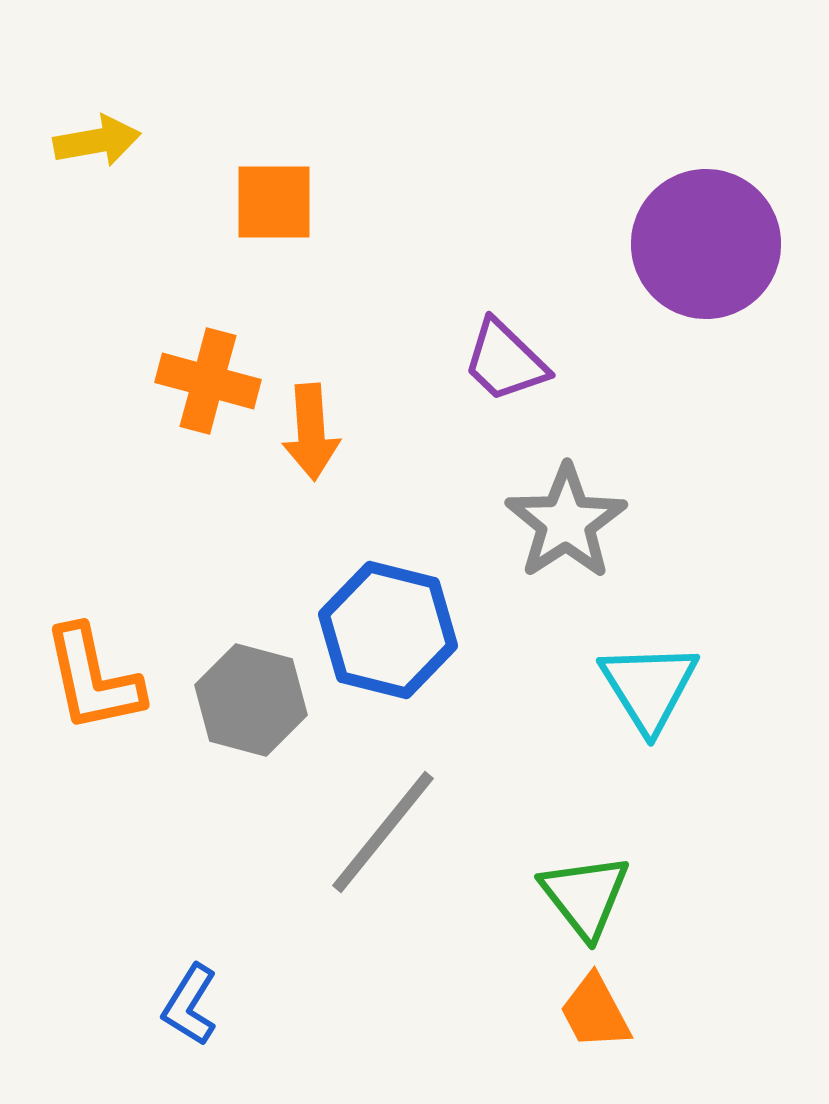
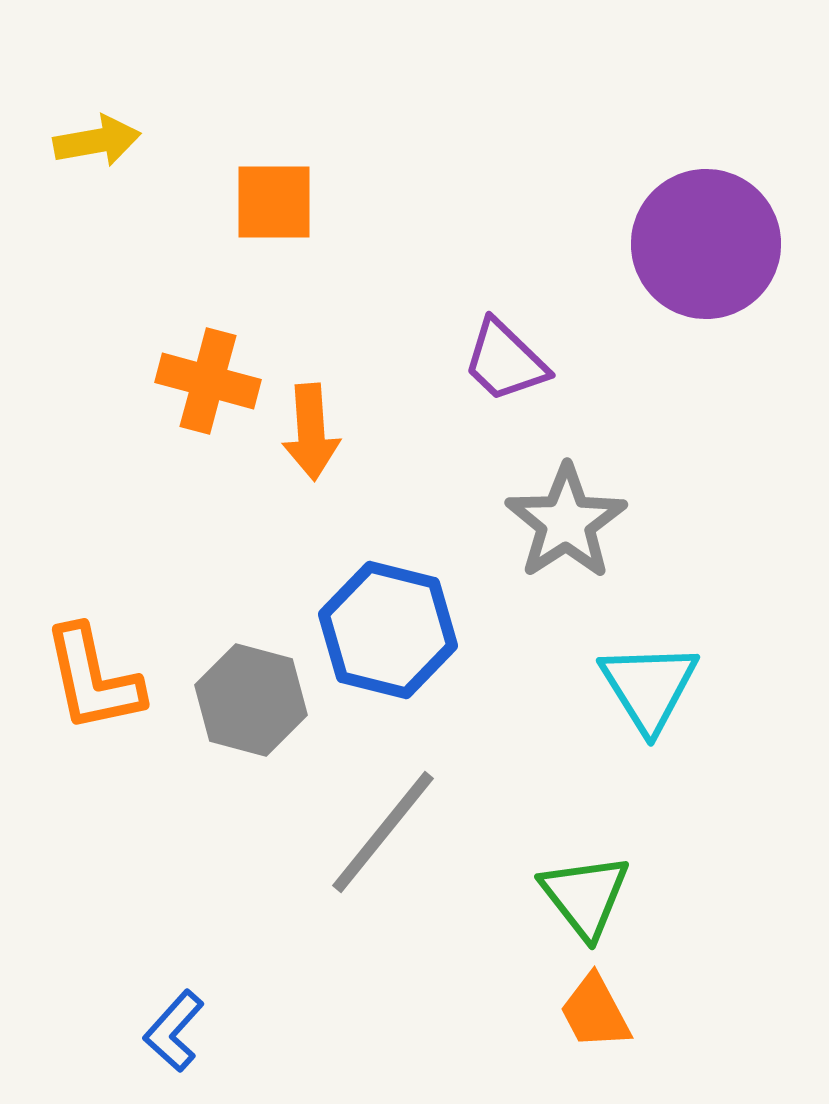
blue L-shape: moved 16 px left, 26 px down; rotated 10 degrees clockwise
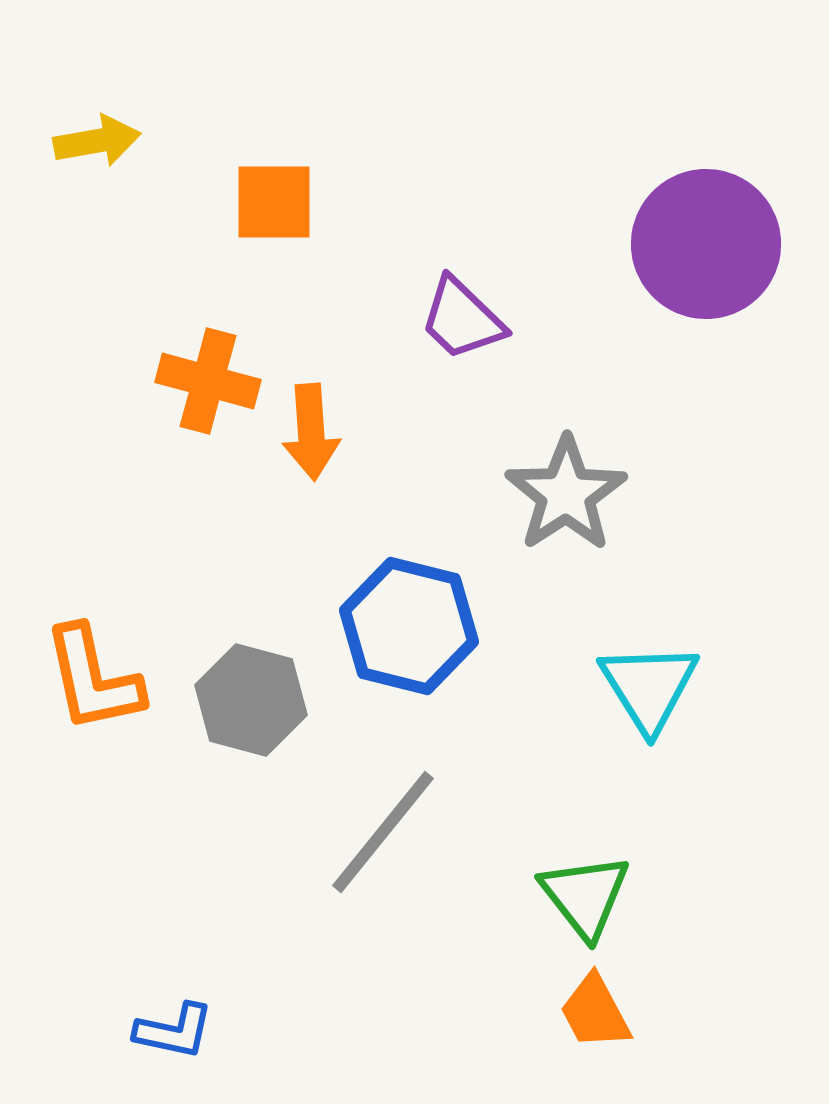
purple trapezoid: moved 43 px left, 42 px up
gray star: moved 28 px up
blue hexagon: moved 21 px right, 4 px up
blue L-shape: rotated 120 degrees counterclockwise
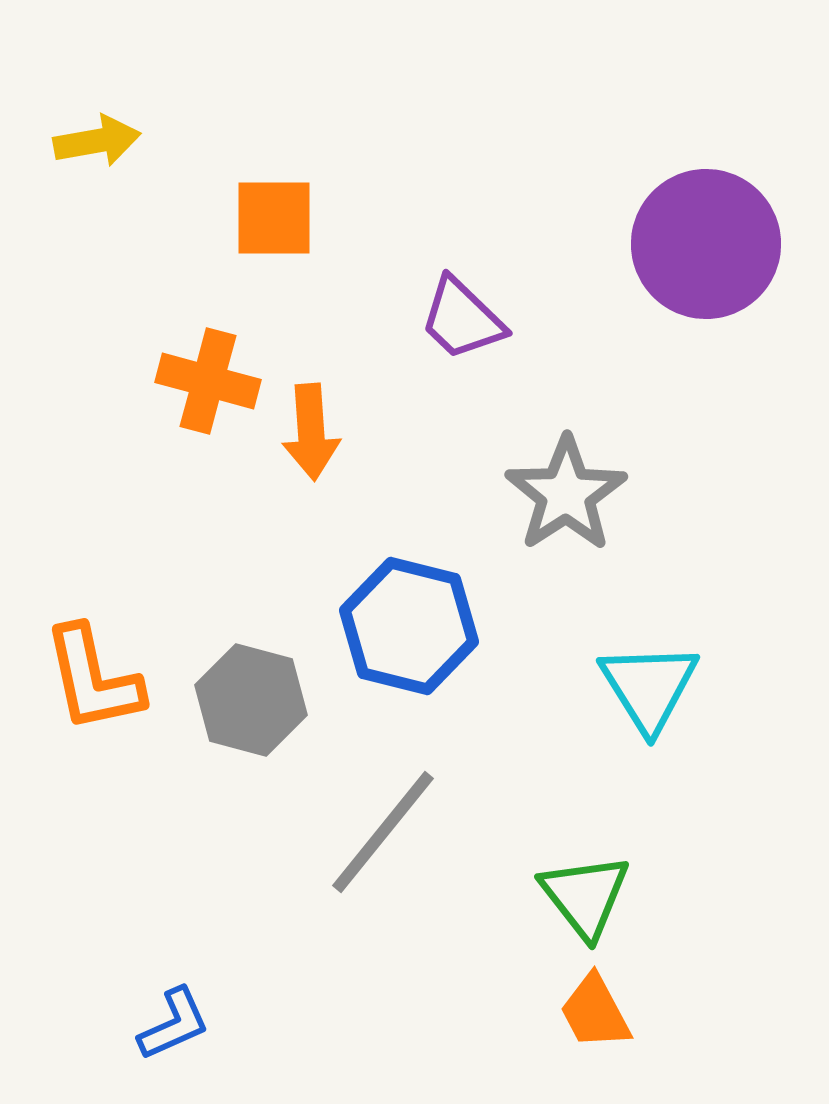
orange square: moved 16 px down
blue L-shape: moved 7 px up; rotated 36 degrees counterclockwise
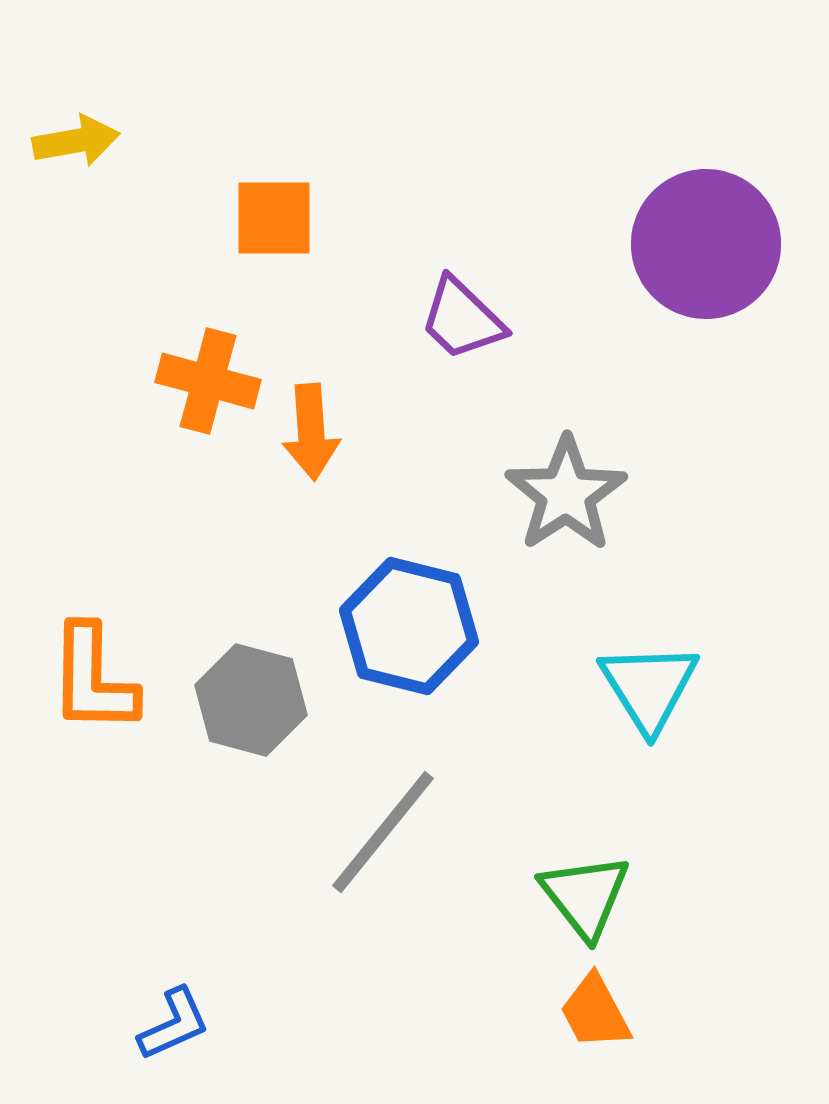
yellow arrow: moved 21 px left
orange L-shape: rotated 13 degrees clockwise
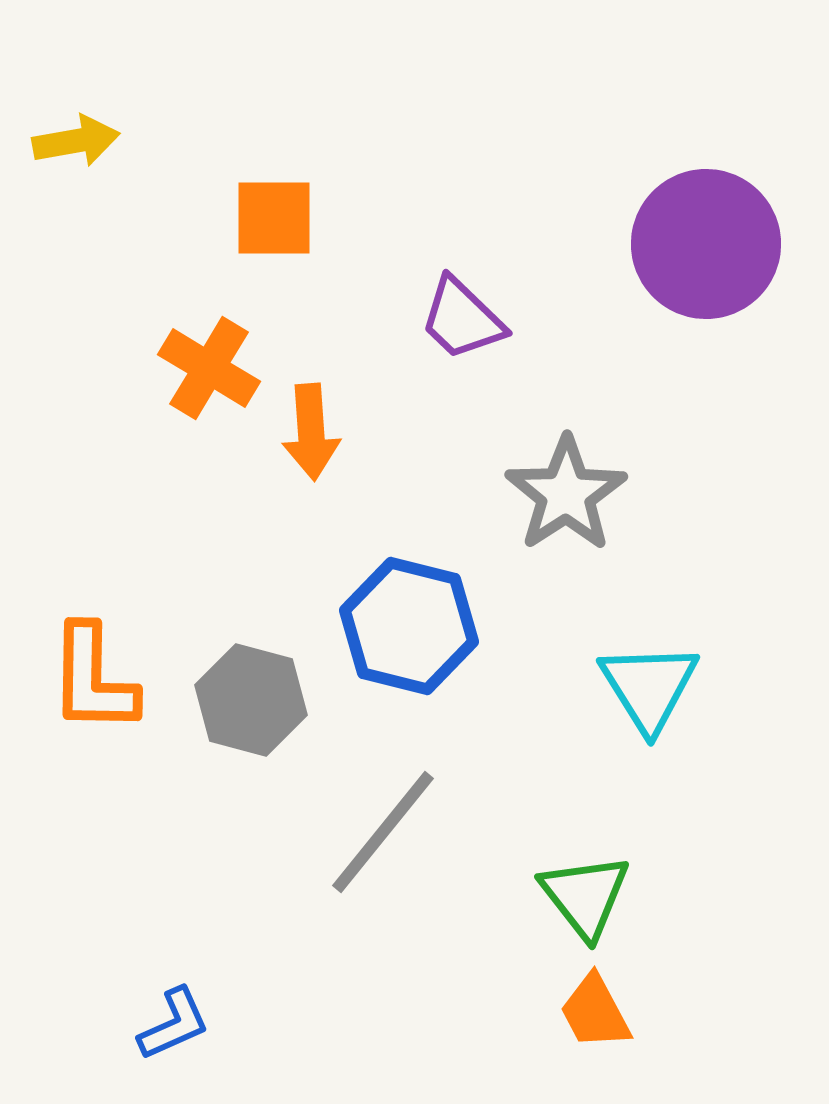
orange cross: moved 1 px right, 13 px up; rotated 16 degrees clockwise
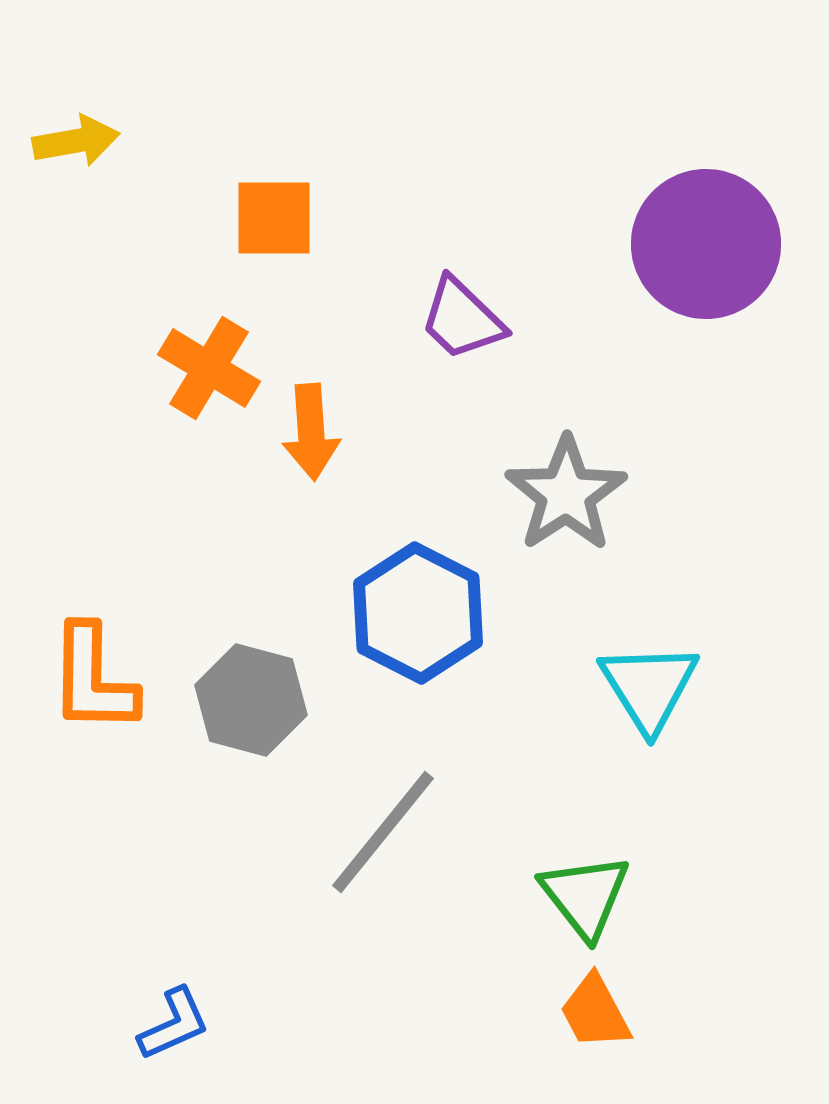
blue hexagon: moved 9 px right, 13 px up; rotated 13 degrees clockwise
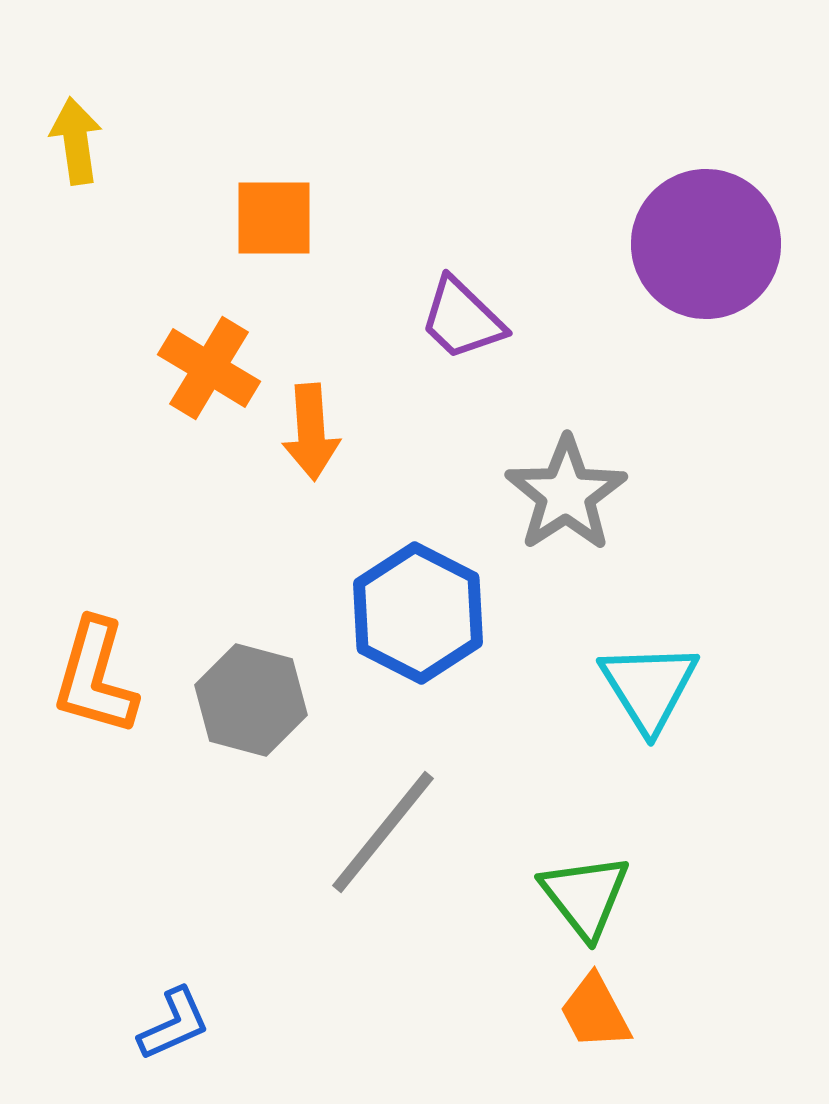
yellow arrow: rotated 88 degrees counterclockwise
orange L-shape: moved 2 px right, 2 px up; rotated 15 degrees clockwise
